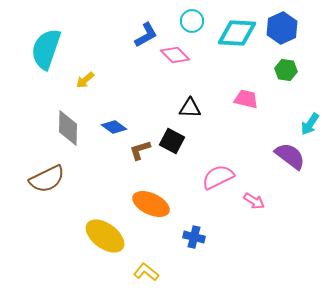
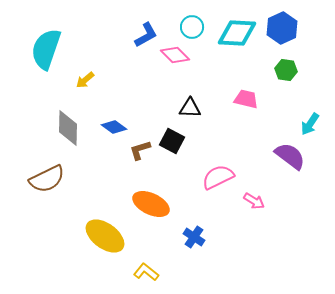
cyan circle: moved 6 px down
blue cross: rotated 20 degrees clockwise
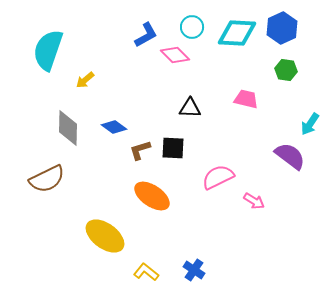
cyan semicircle: moved 2 px right, 1 px down
black square: moved 1 px right, 7 px down; rotated 25 degrees counterclockwise
orange ellipse: moved 1 px right, 8 px up; rotated 9 degrees clockwise
blue cross: moved 33 px down
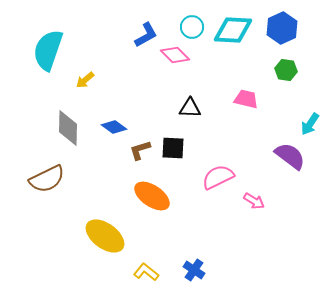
cyan diamond: moved 4 px left, 3 px up
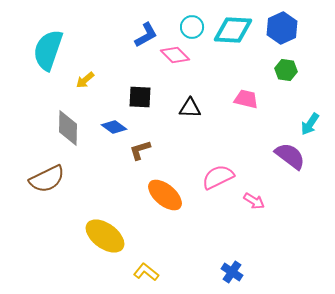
black square: moved 33 px left, 51 px up
orange ellipse: moved 13 px right, 1 px up; rotated 6 degrees clockwise
blue cross: moved 38 px right, 2 px down
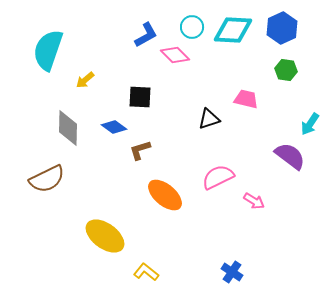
black triangle: moved 19 px right, 11 px down; rotated 20 degrees counterclockwise
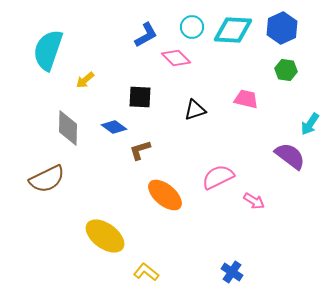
pink diamond: moved 1 px right, 3 px down
black triangle: moved 14 px left, 9 px up
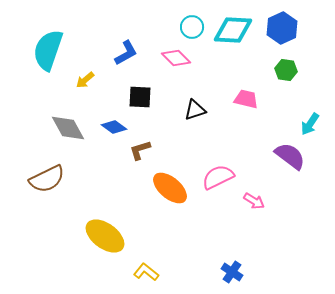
blue L-shape: moved 20 px left, 18 px down
gray diamond: rotated 30 degrees counterclockwise
orange ellipse: moved 5 px right, 7 px up
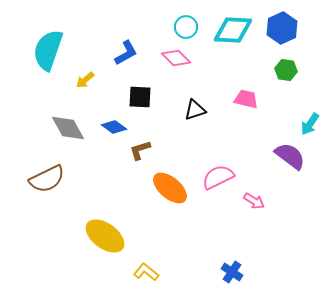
cyan circle: moved 6 px left
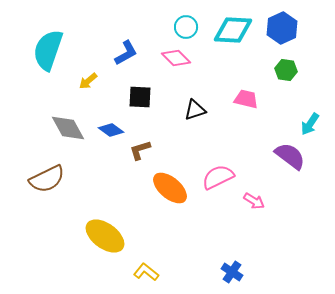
yellow arrow: moved 3 px right, 1 px down
blue diamond: moved 3 px left, 3 px down
